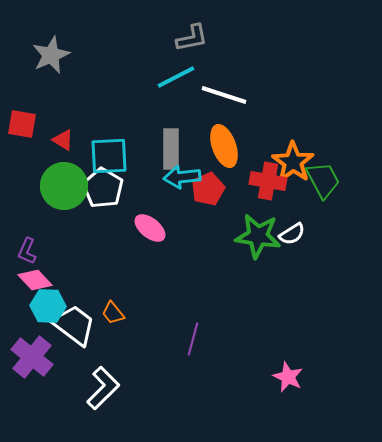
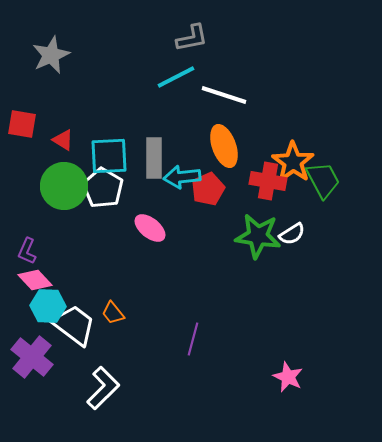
gray rectangle: moved 17 px left, 9 px down
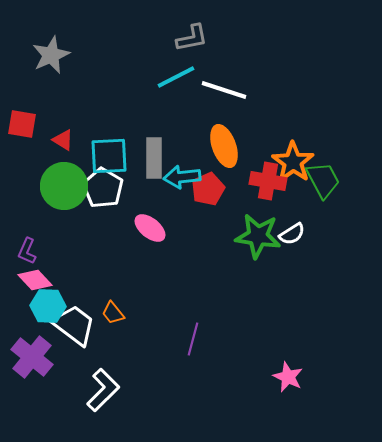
white line: moved 5 px up
white L-shape: moved 2 px down
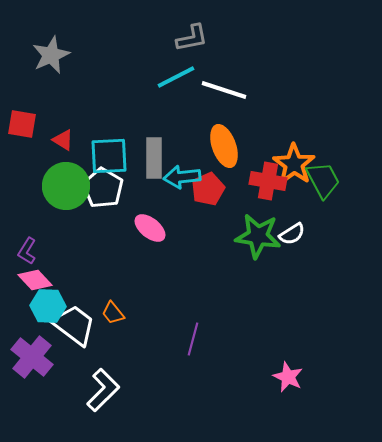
orange star: moved 1 px right, 2 px down
green circle: moved 2 px right
purple L-shape: rotated 8 degrees clockwise
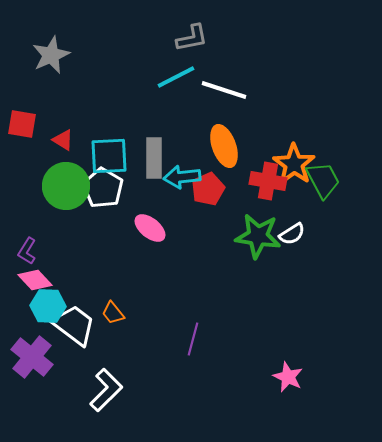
white L-shape: moved 3 px right
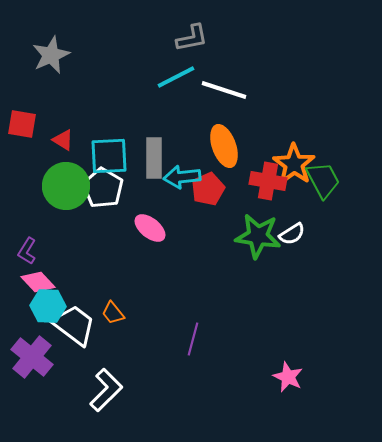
pink diamond: moved 3 px right, 2 px down
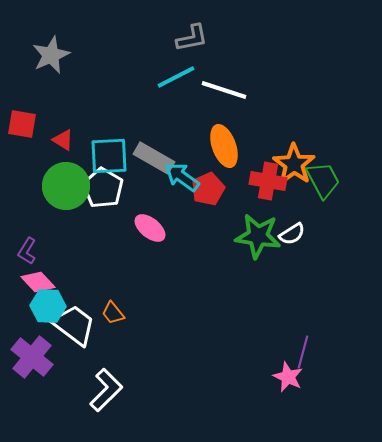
gray rectangle: rotated 60 degrees counterclockwise
cyan arrow: rotated 42 degrees clockwise
purple line: moved 110 px right, 13 px down
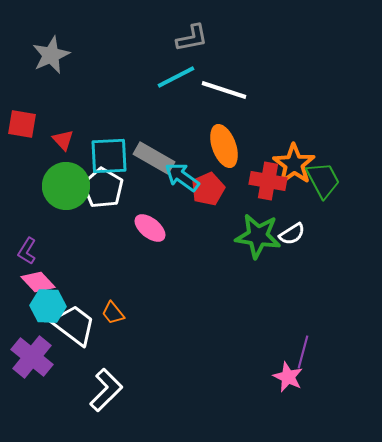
red triangle: rotated 15 degrees clockwise
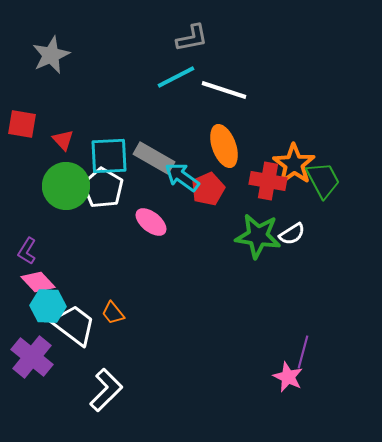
pink ellipse: moved 1 px right, 6 px up
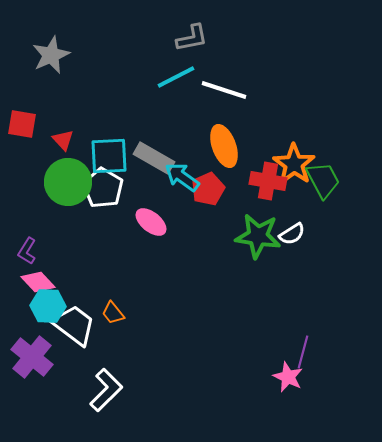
green circle: moved 2 px right, 4 px up
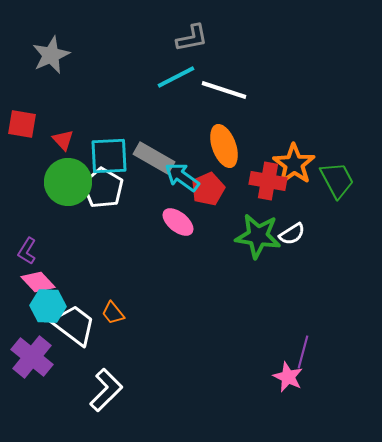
green trapezoid: moved 14 px right
pink ellipse: moved 27 px right
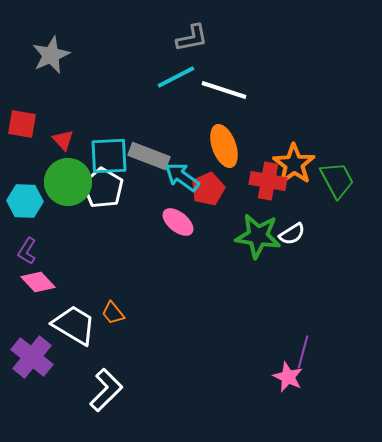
gray rectangle: moved 5 px left, 2 px up; rotated 9 degrees counterclockwise
cyan hexagon: moved 23 px left, 105 px up
white trapezoid: rotated 6 degrees counterclockwise
